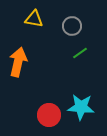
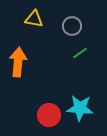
orange arrow: rotated 8 degrees counterclockwise
cyan star: moved 1 px left, 1 px down
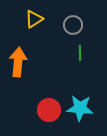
yellow triangle: rotated 42 degrees counterclockwise
gray circle: moved 1 px right, 1 px up
green line: rotated 56 degrees counterclockwise
red circle: moved 5 px up
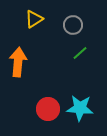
green line: rotated 49 degrees clockwise
red circle: moved 1 px left, 1 px up
